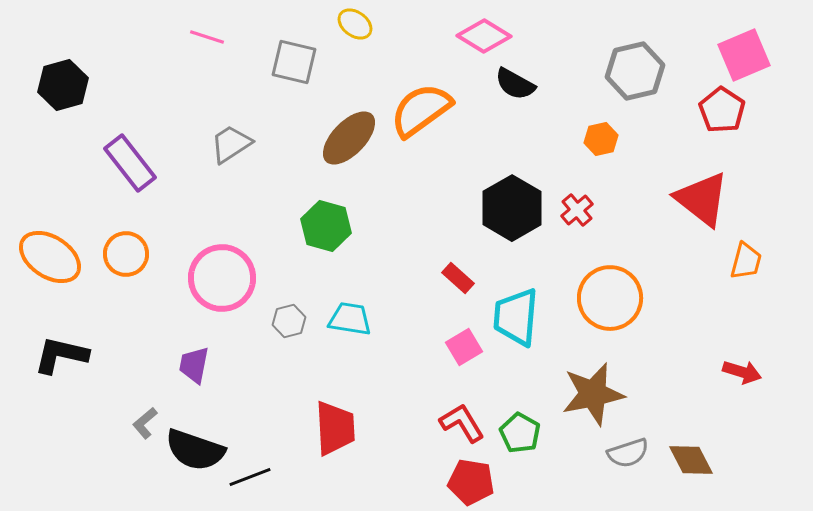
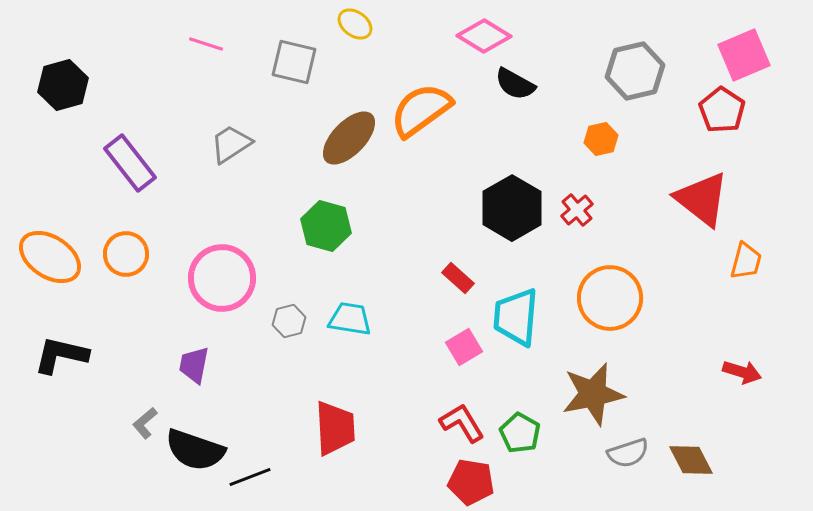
pink line at (207, 37): moved 1 px left, 7 px down
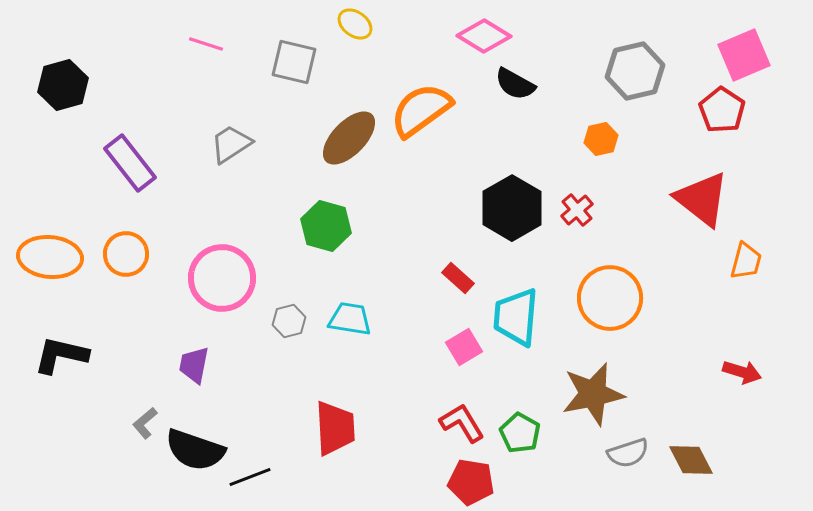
orange ellipse at (50, 257): rotated 28 degrees counterclockwise
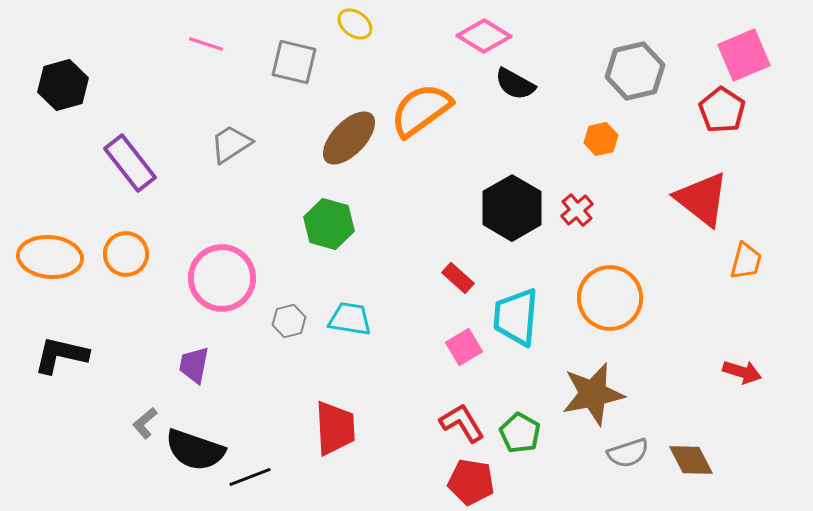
green hexagon at (326, 226): moved 3 px right, 2 px up
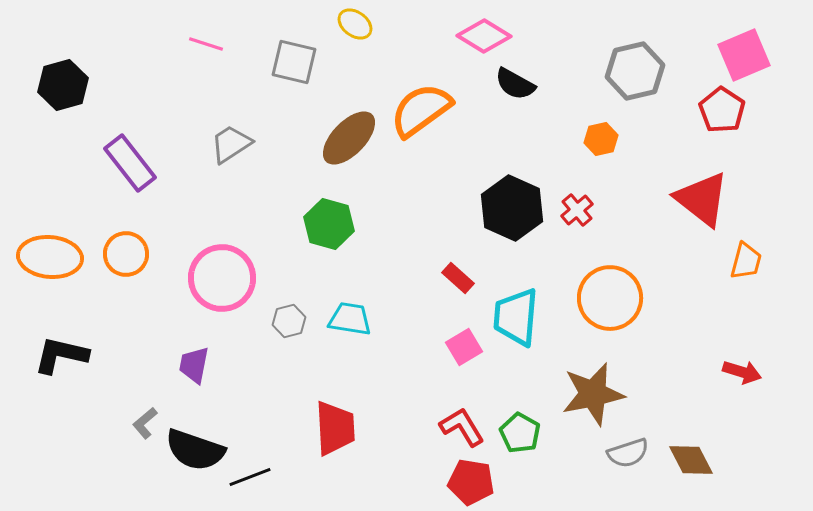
black hexagon at (512, 208): rotated 6 degrees counterclockwise
red L-shape at (462, 423): moved 4 px down
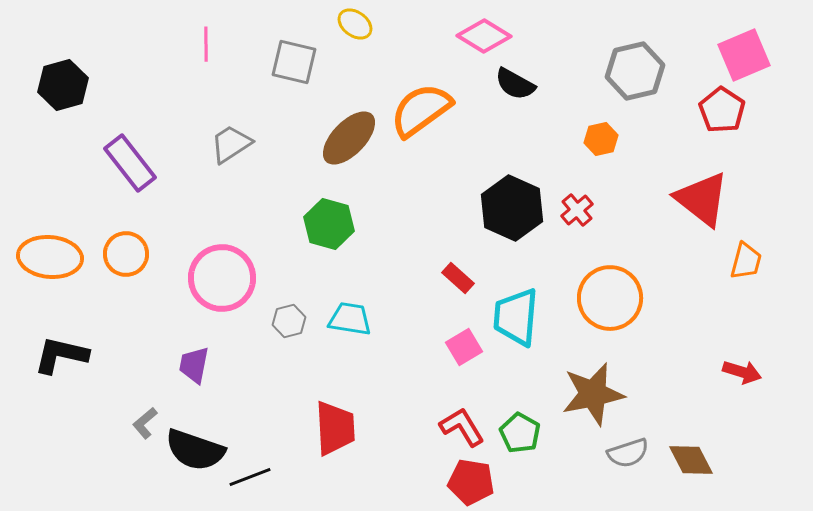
pink line at (206, 44): rotated 72 degrees clockwise
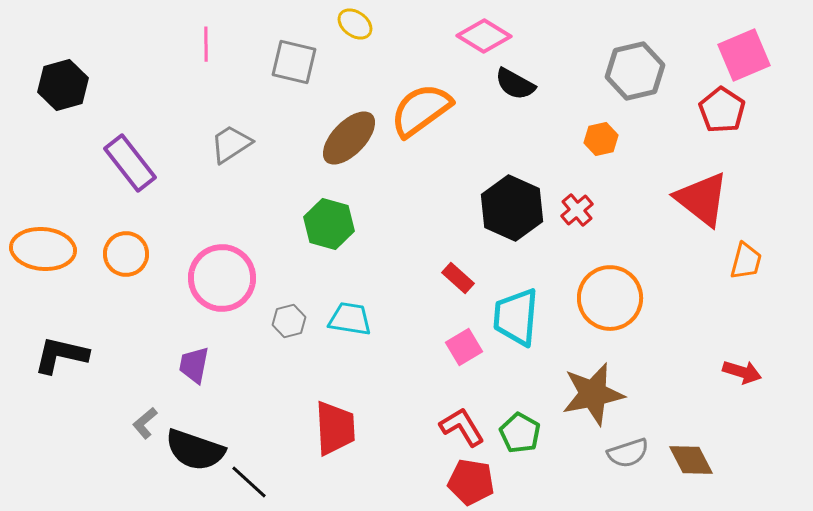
orange ellipse at (50, 257): moved 7 px left, 8 px up
black line at (250, 477): moved 1 px left, 5 px down; rotated 63 degrees clockwise
